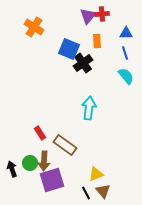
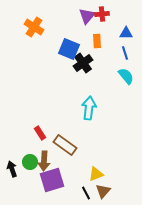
purple triangle: moved 1 px left
green circle: moved 1 px up
brown triangle: rotated 21 degrees clockwise
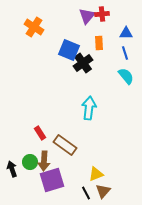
orange rectangle: moved 2 px right, 2 px down
blue square: moved 1 px down
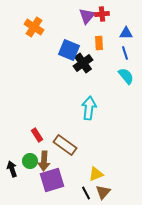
red rectangle: moved 3 px left, 2 px down
green circle: moved 1 px up
brown triangle: moved 1 px down
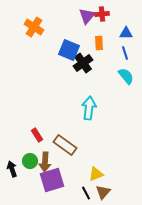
brown arrow: moved 1 px right, 1 px down
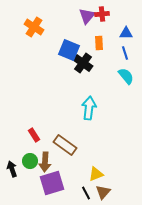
black cross: rotated 18 degrees counterclockwise
red rectangle: moved 3 px left
purple square: moved 3 px down
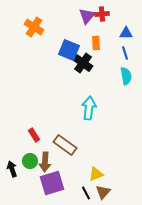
orange rectangle: moved 3 px left
cyan semicircle: rotated 30 degrees clockwise
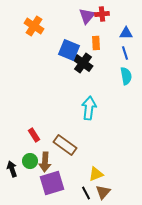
orange cross: moved 1 px up
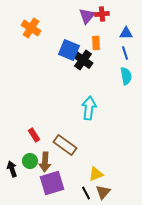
orange cross: moved 3 px left, 2 px down
black cross: moved 3 px up
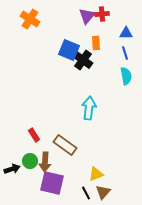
orange cross: moved 1 px left, 9 px up
black arrow: rotated 91 degrees clockwise
purple square: rotated 30 degrees clockwise
